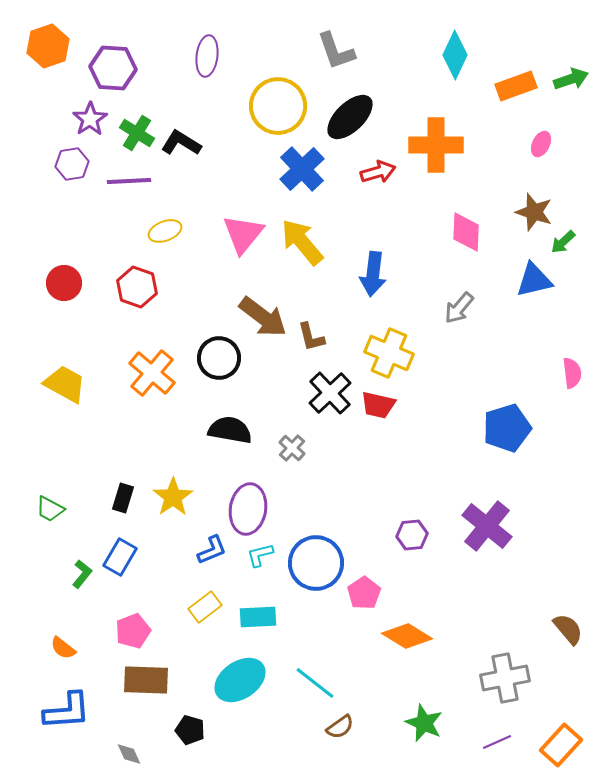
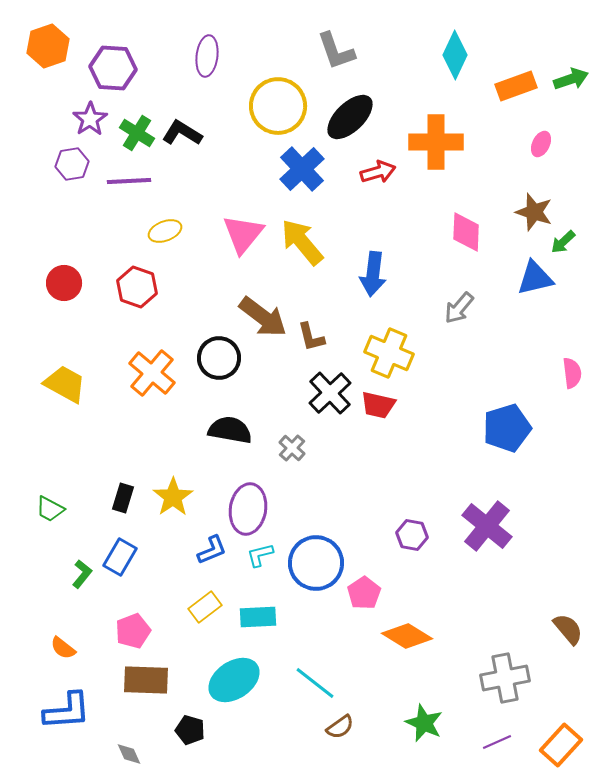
black L-shape at (181, 143): moved 1 px right, 10 px up
orange cross at (436, 145): moved 3 px up
blue triangle at (534, 280): moved 1 px right, 2 px up
purple hexagon at (412, 535): rotated 16 degrees clockwise
cyan ellipse at (240, 680): moved 6 px left
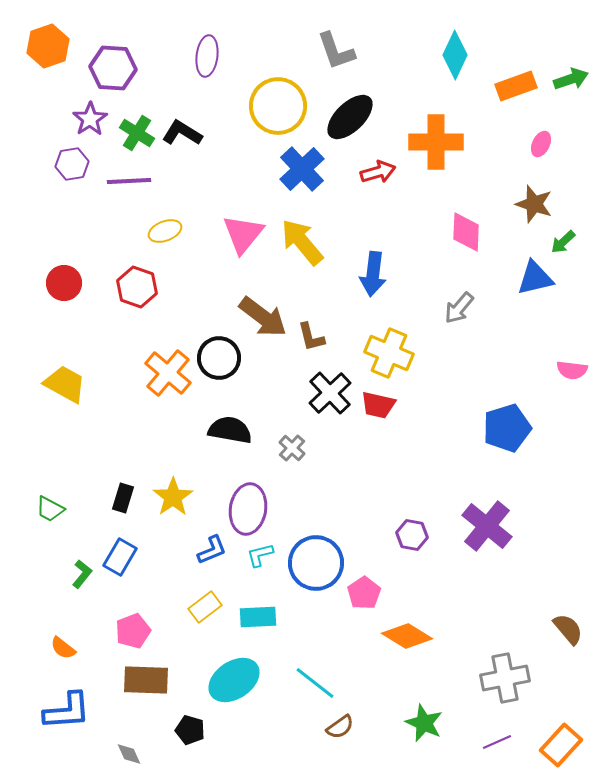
brown star at (534, 212): moved 8 px up
orange cross at (152, 373): moved 16 px right
pink semicircle at (572, 373): moved 3 px up; rotated 104 degrees clockwise
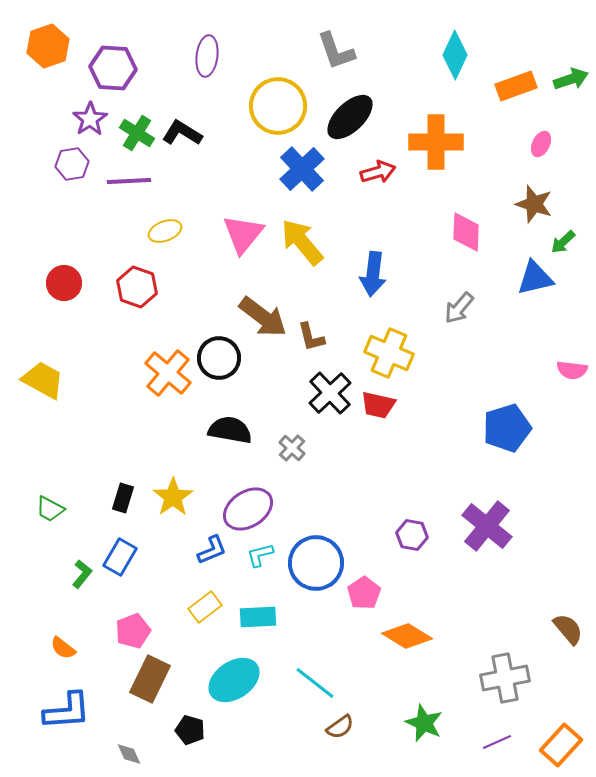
yellow trapezoid at (65, 384): moved 22 px left, 4 px up
purple ellipse at (248, 509): rotated 48 degrees clockwise
brown rectangle at (146, 680): moved 4 px right, 1 px up; rotated 66 degrees counterclockwise
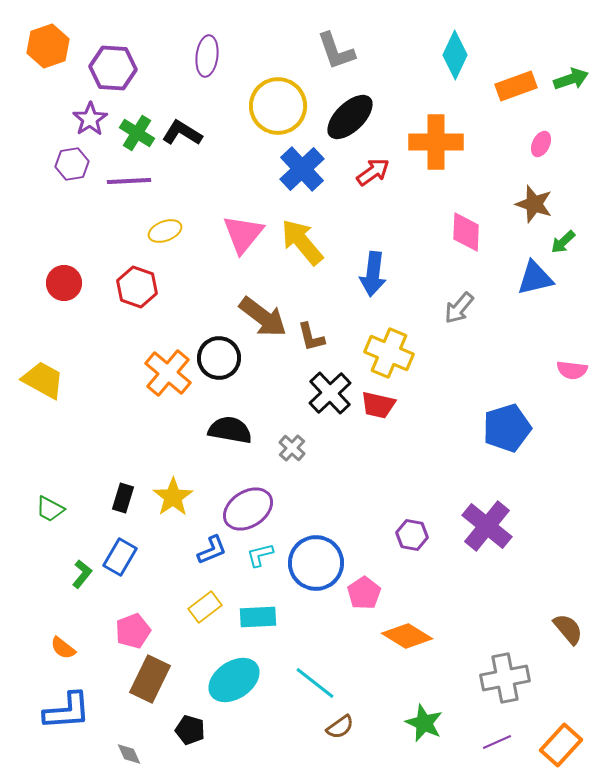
red arrow at (378, 172): moved 5 px left; rotated 20 degrees counterclockwise
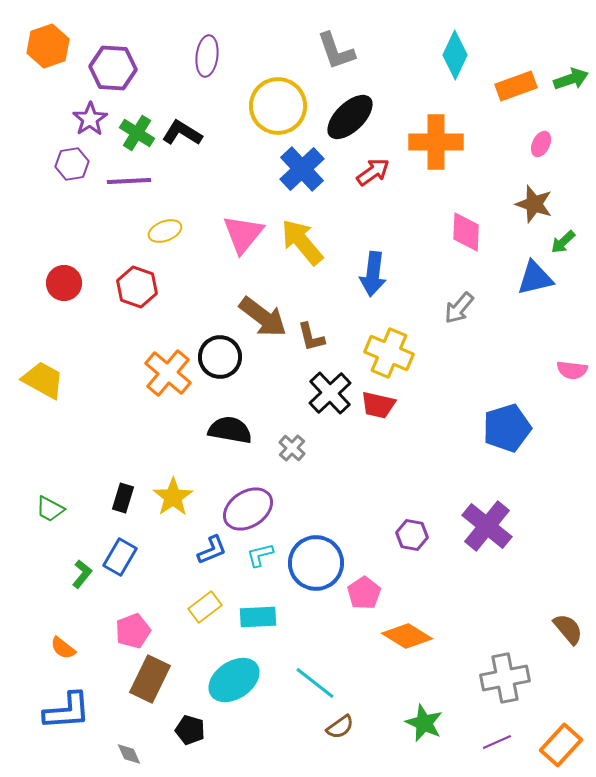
black circle at (219, 358): moved 1 px right, 1 px up
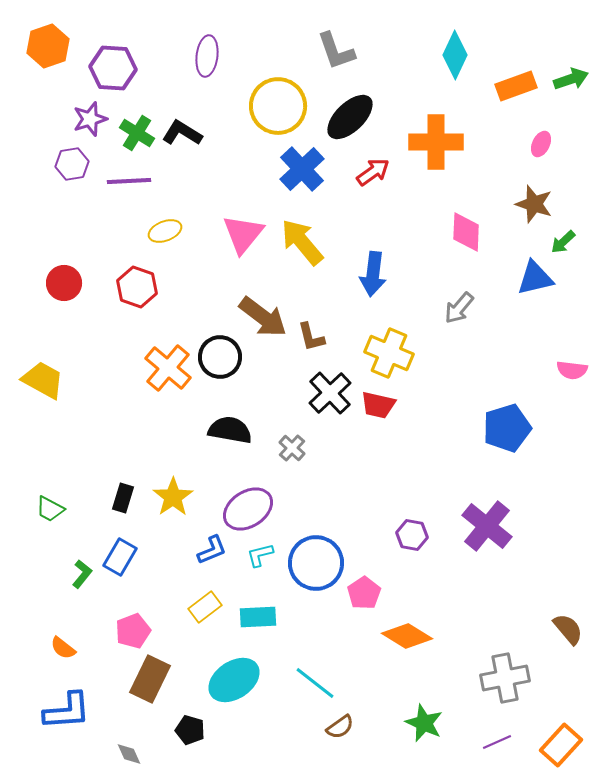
purple star at (90, 119): rotated 16 degrees clockwise
orange cross at (168, 373): moved 5 px up
